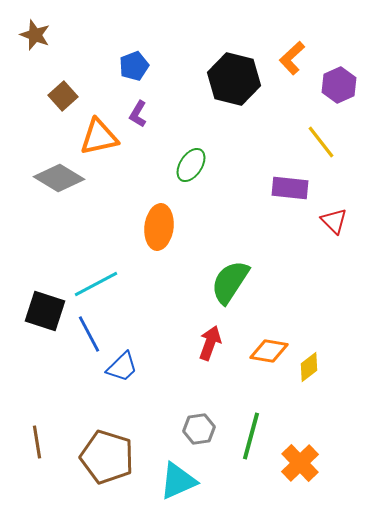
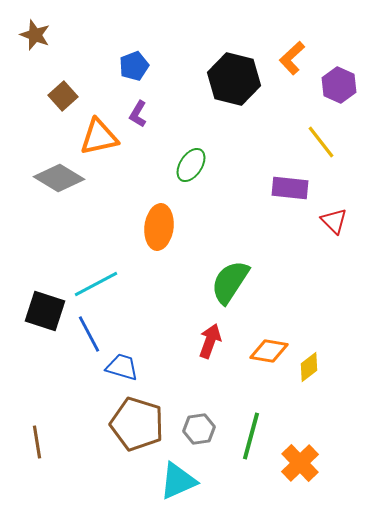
purple hexagon: rotated 12 degrees counterclockwise
red arrow: moved 2 px up
blue trapezoid: rotated 120 degrees counterclockwise
brown pentagon: moved 30 px right, 33 px up
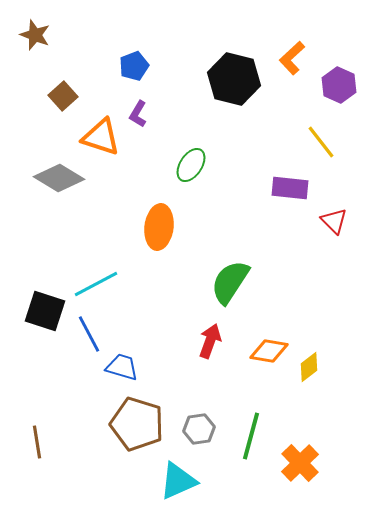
orange triangle: moved 2 px right; rotated 30 degrees clockwise
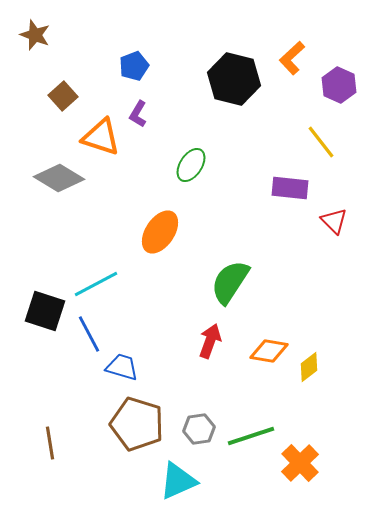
orange ellipse: moved 1 px right, 5 px down; rotated 27 degrees clockwise
green line: rotated 57 degrees clockwise
brown line: moved 13 px right, 1 px down
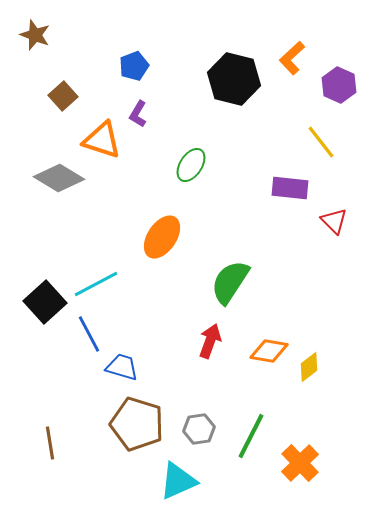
orange triangle: moved 1 px right, 3 px down
orange ellipse: moved 2 px right, 5 px down
black square: moved 9 px up; rotated 30 degrees clockwise
green line: rotated 45 degrees counterclockwise
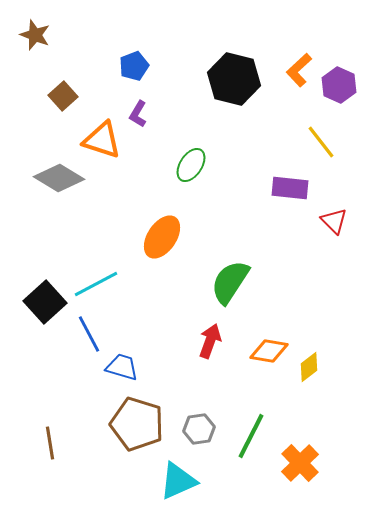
orange L-shape: moved 7 px right, 12 px down
